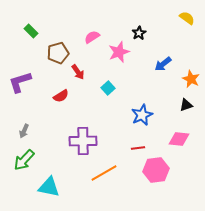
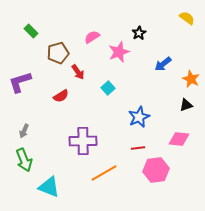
blue star: moved 3 px left, 2 px down
green arrow: rotated 65 degrees counterclockwise
cyan triangle: rotated 10 degrees clockwise
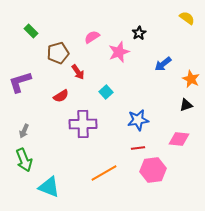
cyan square: moved 2 px left, 4 px down
blue star: moved 1 px left, 3 px down; rotated 15 degrees clockwise
purple cross: moved 17 px up
pink hexagon: moved 3 px left
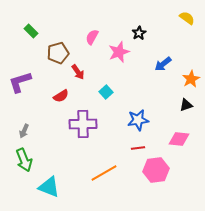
pink semicircle: rotated 28 degrees counterclockwise
orange star: rotated 18 degrees clockwise
pink hexagon: moved 3 px right
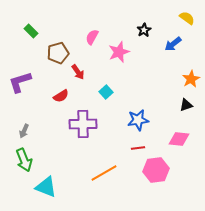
black star: moved 5 px right, 3 px up
blue arrow: moved 10 px right, 20 px up
cyan triangle: moved 3 px left
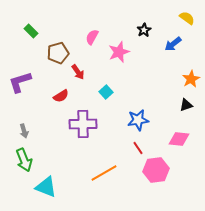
gray arrow: rotated 40 degrees counterclockwise
red line: rotated 64 degrees clockwise
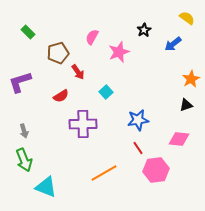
green rectangle: moved 3 px left, 1 px down
